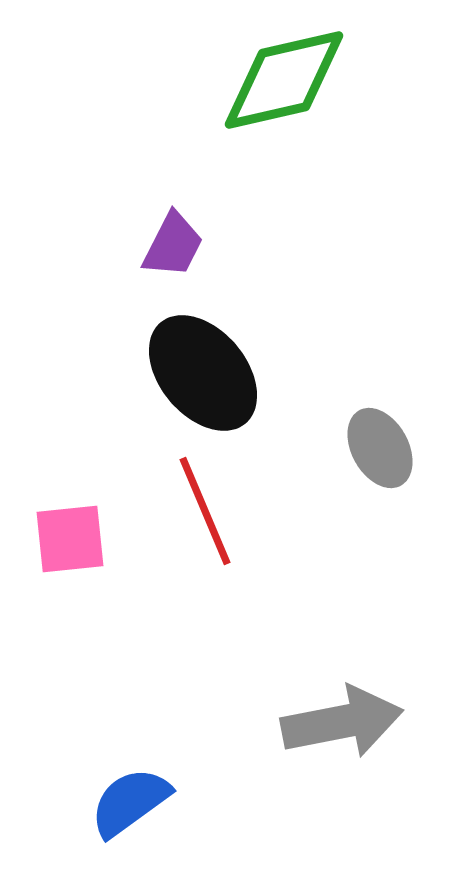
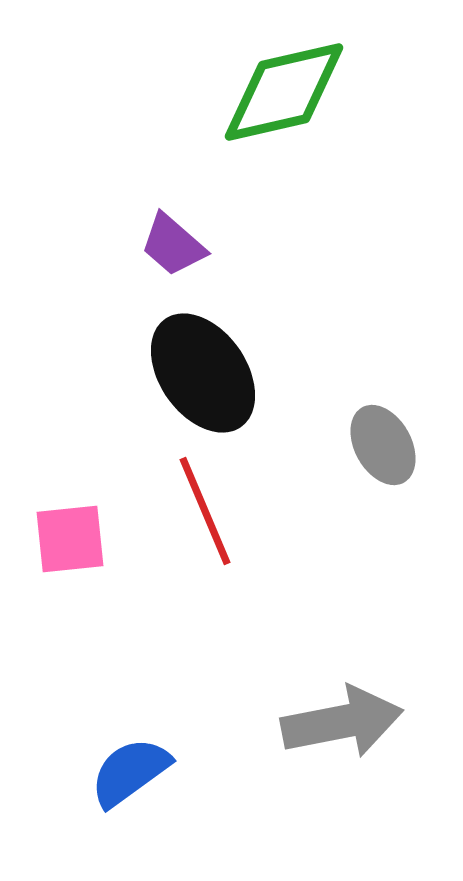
green diamond: moved 12 px down
purple trapezoid: rotated 104 degrees clockwise
black ellipse: rotated 5 degrees clockwise
gray ellipse: moved 3 px right, 3 px up
blue semicircle: moved 30 px up
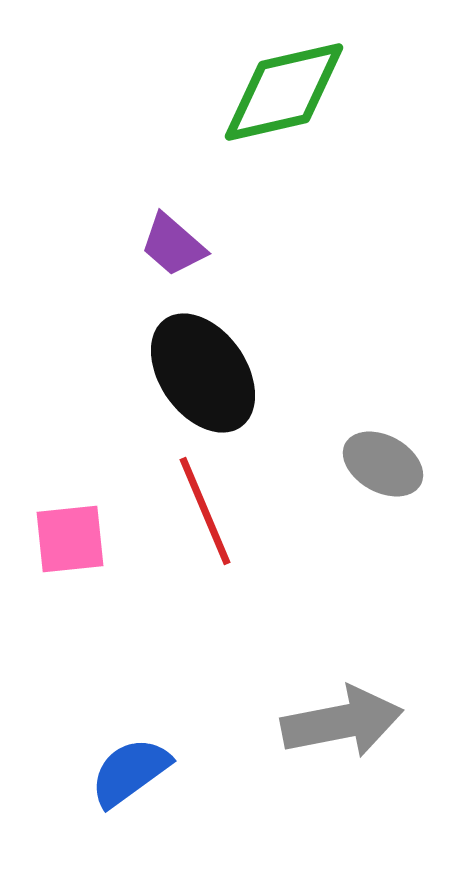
gray ellipse: moved 19 px down; rotated 32 degrees counterclockwise
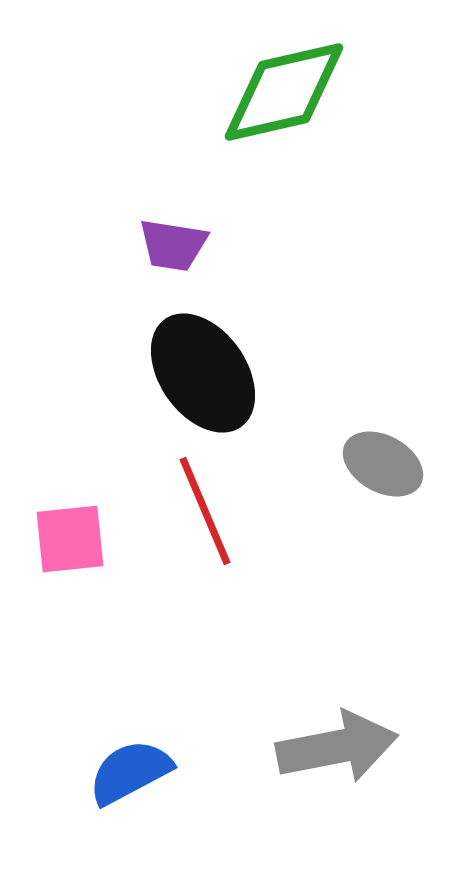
purple trapezoid: rotated 32 degrees counterclockwise
gray arrow: moved 5 px left, 25 px down
blue semicircle: rotated 8 degrees clockwise
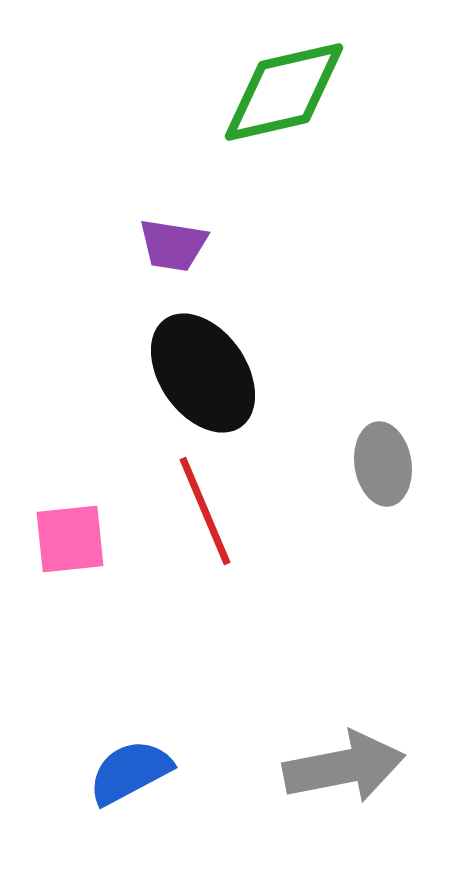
gray ellipse: rotated 52 degrees clockwise
gray arrow: moved 7 px right, 20 px down
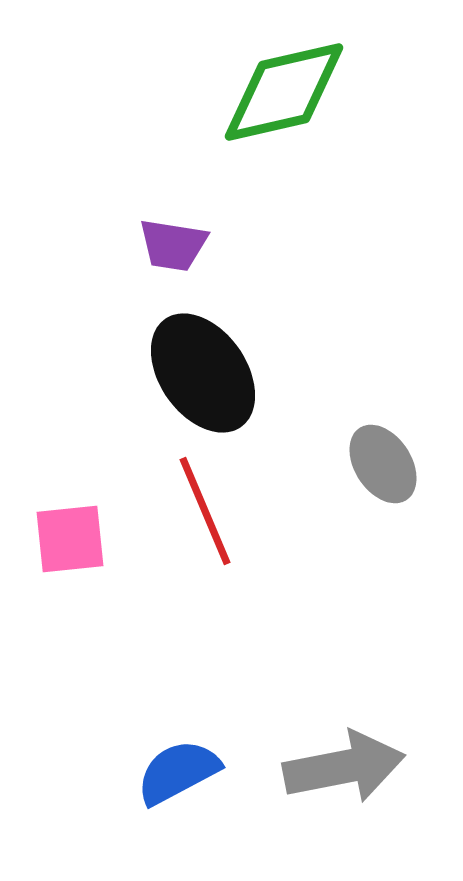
gray ellipse: rotated 24 degrees counterclockwise
blue semicircle: moved 48 px right
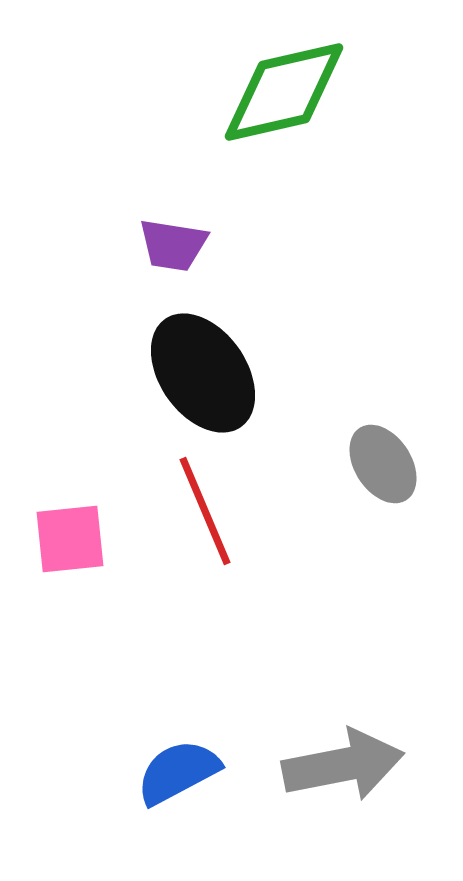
gray arrow: moved 1 px left, 2 px up
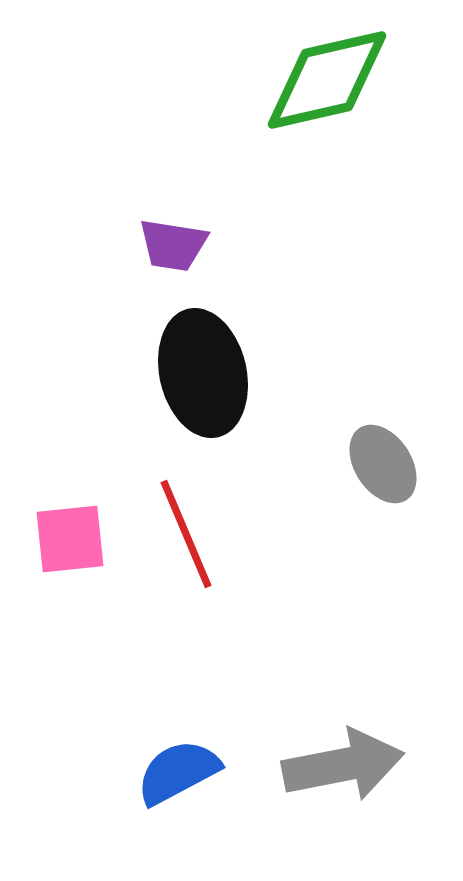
green diamond: moved 43 px right, 12 px up
black ellipse: rotated 22 degrees clockwise
red line: moved 19 px left, 23 px down
